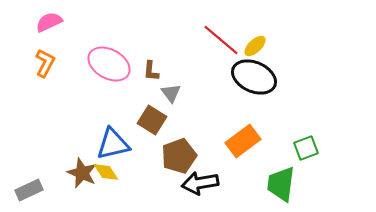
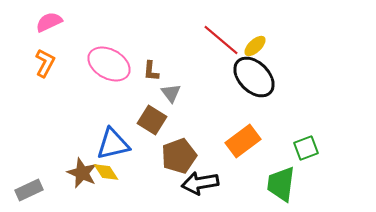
black ellipse: rotated 21 degrees clockwise
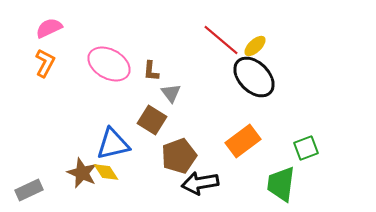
pink semicircle: moved 6 px down
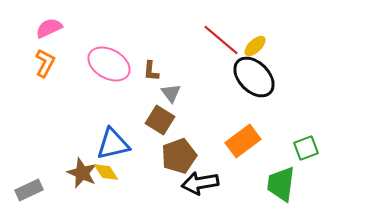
brown square: moved 8 px right
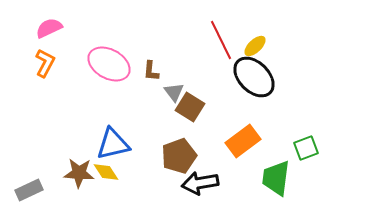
red line: rotated 24 degrees clockwise
gray triangle: moved 3 px right, 1 px up
brown square: moved 30 px right, 13 px up
brown star: moved 3 px left; rotated 20 degrees counterclockwise
green trapezoid: moved 5 px left, 6 px up
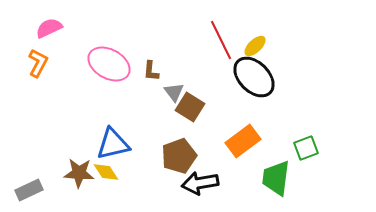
orange L-shape: moved 7 px left
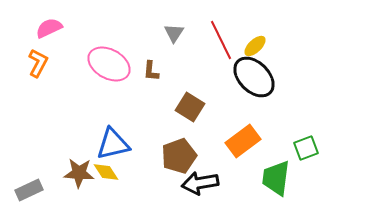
gray triangle: moved 59 px up; rotated 10 degrees clockwise
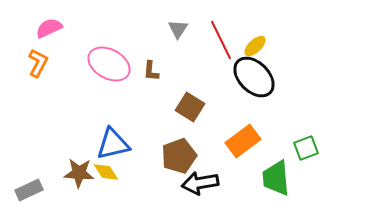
gray triangle: moved 4 px right, 4 px up
green trapezoid: rotated 12 degrees counterclockwise
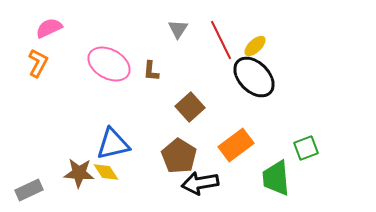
brown square: rotated 16 degrees clockwise
orange rectangle: moved 7 px left, 4 px down
brown pentagon: rotated 20 degrees counterclockwise
